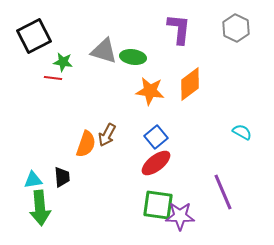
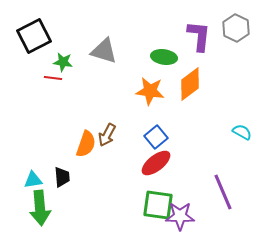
purple L-shape: moved 20 px right, 7 px down
green ellipse: moved 31 px right
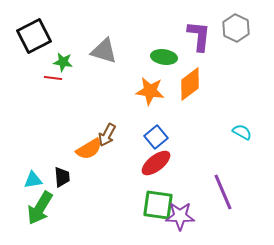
orange semicircle: moved 3 px right, 5 px down; rotated 40 degrees clockwise
green arrow: rotated 36 degrees clockwise
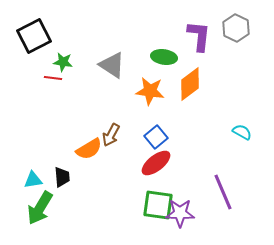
gray triangle: moved 8 px right, 14 px down; rotated 16 degrees clockwise
brown arrow: moved 4 px right
purple star: moved 3 px up
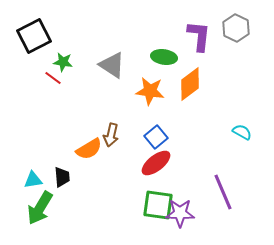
red line: rotated 30 degrees clockwise
brown arrow: rotated 15 degrees counterclockwise
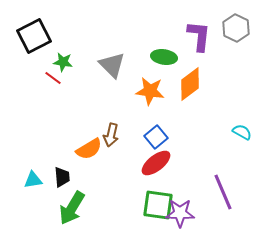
gray triangle: rotated 12 degrees clockwise
green arrow: moved 32 px right
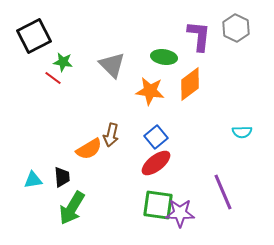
cyan semicircle: rotated 150 degrees clockwise
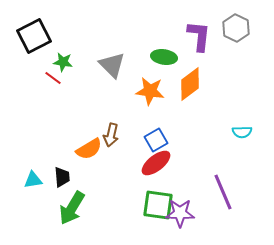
blue square: moved 3 px down; rotated 10 degrees clockwise
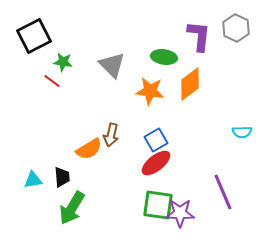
red line: moved 1 px left, 3 px down
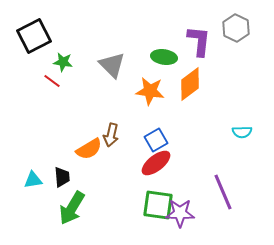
purple L-shape: moved 5 px down
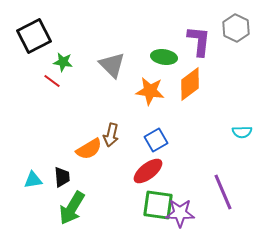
red ellipse: moved 8 px left, 8 px down
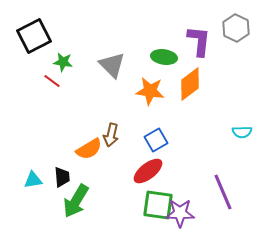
green arrow: moved 4 px right, 7 px up
